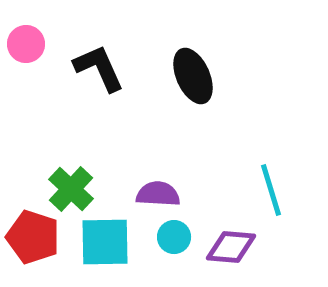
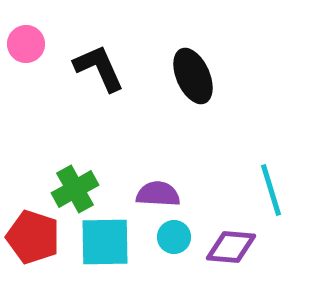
green cross: moved 4 px right; rotated 18 degrees clockwise
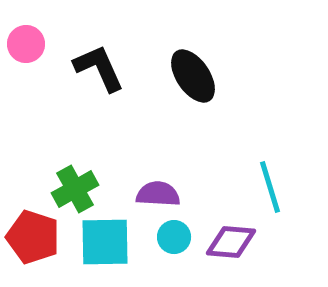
black ellipse: rotated 10 degrees counterclockwise
cyan line: moved 1 px left, 3 px up
purple diamond: moved 5 px up
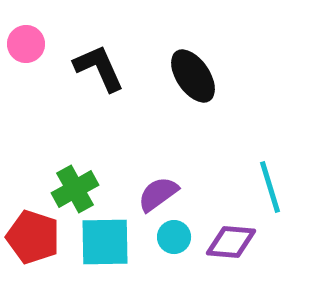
purple semicircle: rotated 39 degrees counterclockwise
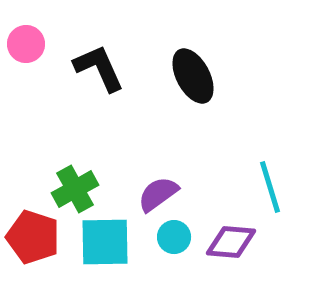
black ellipse: rotated 6 degrees clockwise
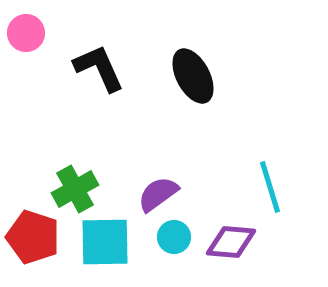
pink circle: moved 11 px up
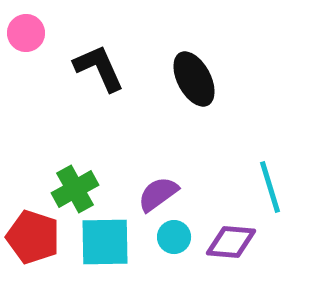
black ellipse: moved 1 px right, 3 px down
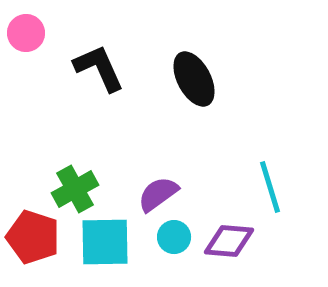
purple diamond: moved 2 px left, 1 px up
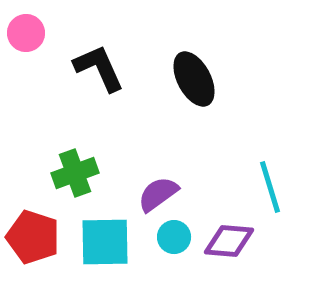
green cross: moved 16 px up; rotated 9 degrees clockwise
